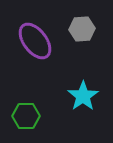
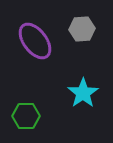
cyan star: moved 3 px up
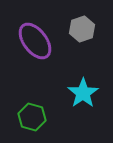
gray hexagon: rotated 15 degrees counterclockwise
green hexagon: moved 6 px right, 1 px down; rotated 16 degrees clockwise
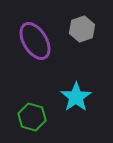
purple ellipse: rotated 6 degrees clockwise
cyan star: moved 7 px left, 4 px down
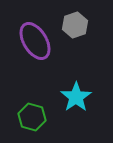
gray hexagon: moved 7 px left, 4 px up
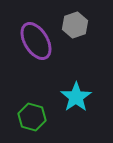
purple ellipse: moved 1 px right
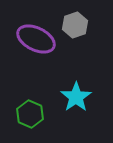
purple ellipse: moved 2 px up; rotated 33 degrees counterclockwise
green hexagon: moved 2 px left, 3 px up; rotated 8 degrees clockwise
